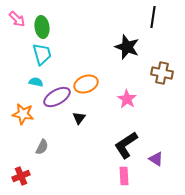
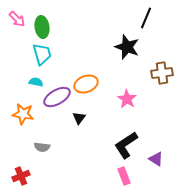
black line: moved 7 px left, 1 px down; rotated 15 degrees clockwise
brown cross: rotated 20 degrees counterclockwise
gray semicircle: rotated 70 degrees clockwise
pink rectangle: rotated 18 degrees counterclockwise
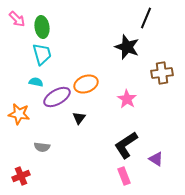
orange star: moved 4 px left
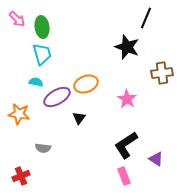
gray semicircle: moved 1 px right, 1 px down
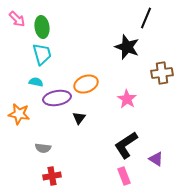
purple ellipse: moved 1 px down; rotated 20 degrees clockwise
red cross: moved 31 px right; rotated 12 degrees clockwise
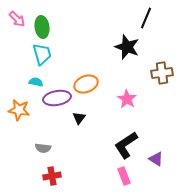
orange star: moved 4 px up
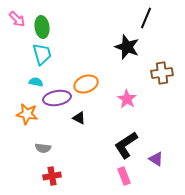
orange star: moved 8 px right, 4 px down
black triangle: rotated 40 degrees counterclockwise
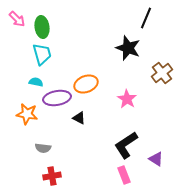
black star: moved 1 px right, 1 px down
brown cross: rotated 30 degrees counterclockwise
pink rectangle: moved 1 px up
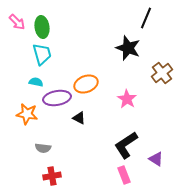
pink arrow: moved 3 px down
